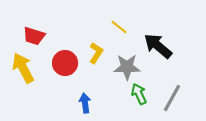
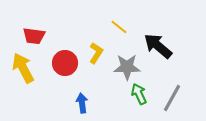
red trapezoid: rotated 10 degrees counterclockwise
blue arrow: moved 3 px left
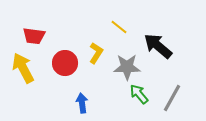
green arrow: rotated 15 degrees counterclockwise
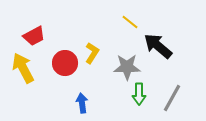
yellow line: moved 11 px right, 5 px up
red trapezoid: rotated 35 degrees counterclockwise
yellow L-shape: moved 4 px left
green arrow: rotated 140 degrees counterclockwise
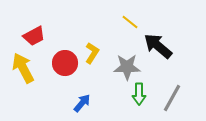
blue arrow: rotated 48 degrees clockwise
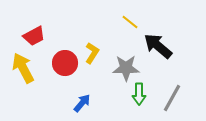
gray star: moved 1 px left, 1 px down
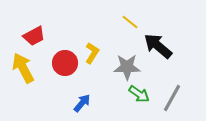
gray star: moved 1 px right, 1 px up
green arrow: rotated 55 degrees counterclockwise
